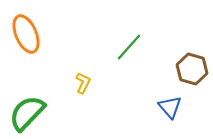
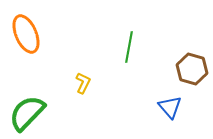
green line: rotated 32 degrees counterclockwise
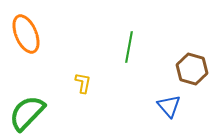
yellow L-shape: rotated 15 degrees counterclockwise
blue triangle: moved 1 px left, 1 px up
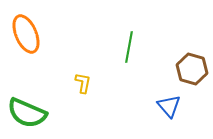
green semicircle: rotated 111 degrees counterclockwise
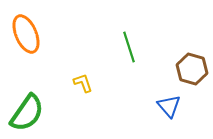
green line: rotated 28 degrees counterclockwise
yellow L-shape: rotated 30 degrees counterclockwise
green semicircle: rotated 78 degrees counterclockwise
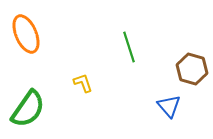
green semicircle: moved 1 px right, 4 px up
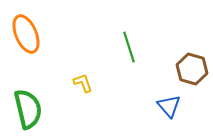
green semicircle: rotated 48 degrees counterclockwise
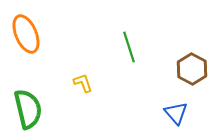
brown hexagon: rotated 12 degrees clockwise
blue triangle: moved 7 px right, 7 px down
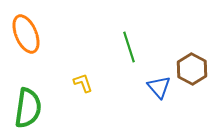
green semicircle: moved 1 px up; rotated 21 degrees clockwise
blue triangle: moved 17 px left, 26 px up
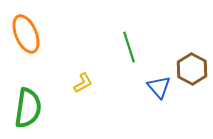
yellow L-shape: rotated 80 degrees clockwise
